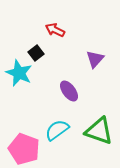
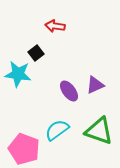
red arrow: moved 4 px up; rotated 18 degrees counterclockwise
purple triangle: moved 26 px down; rotated 24 degrees clockwise
cyan star: moved 1 px left, 1 px down; rotated 16 degrees counterclockwise
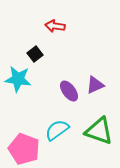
black square: moved 1 px left, 1 px down
cyan star: moved 5 px down
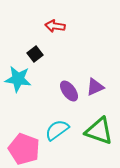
purple triangle: moved 2 px down
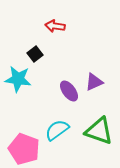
purple triangle: moved 1 px left, 5 px up
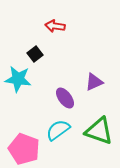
purple ellipse: moved 4 px left, 7 px down
cyan semicircle: moved 1 px right
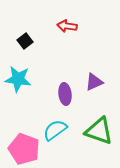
red arrow: moved 12 px right
black square: moved 10 px left, 13 px up
purple ellipse: moved 4 px up; rotated 30 degrees clockwise
cyan semicircle: moved 3 px left
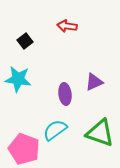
green triangle: moved 1 px right, 2 px down
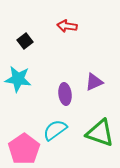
pink pentagon: rotated 16 degrees clockwise
